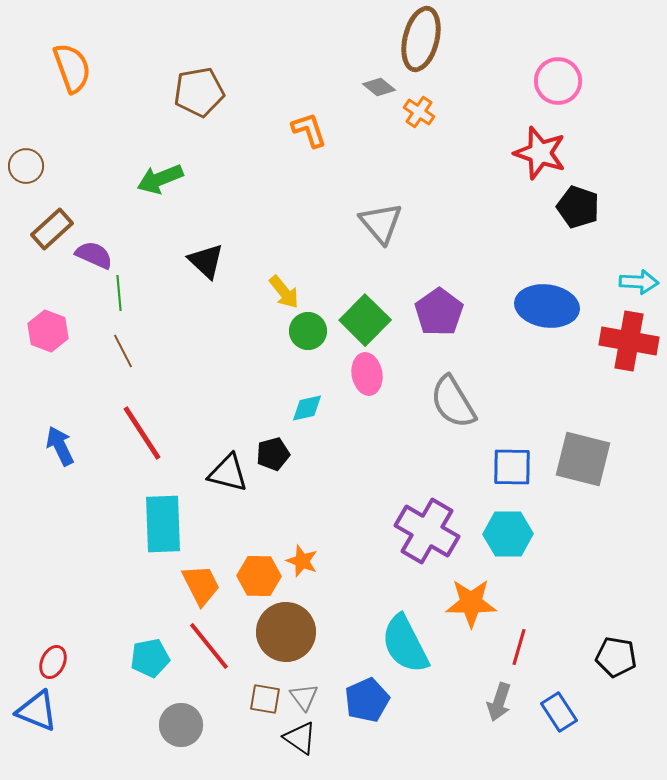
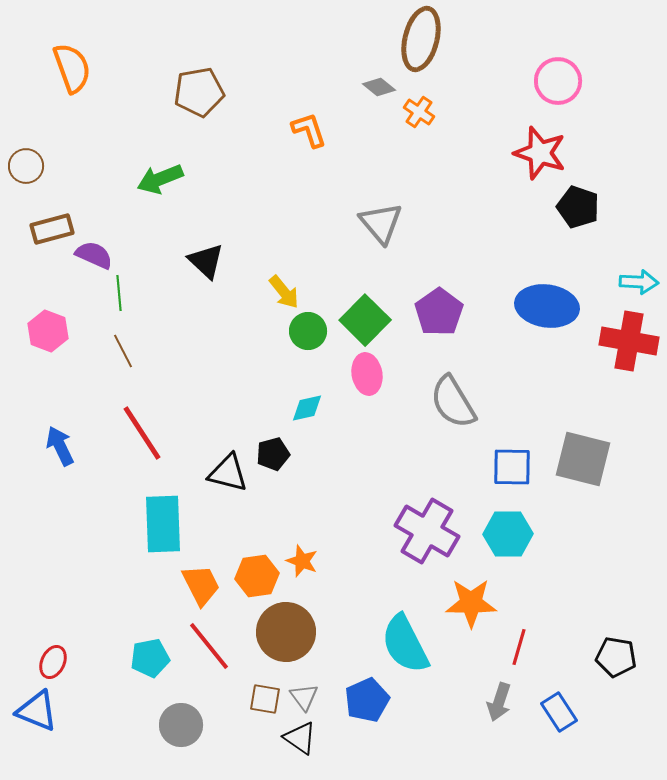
brown rectangle at (52, 229): rotated 27 degrees clockwise
orange hexagon at (259, 576): moved 2 px left; rotated 9 degrees counterclockwise
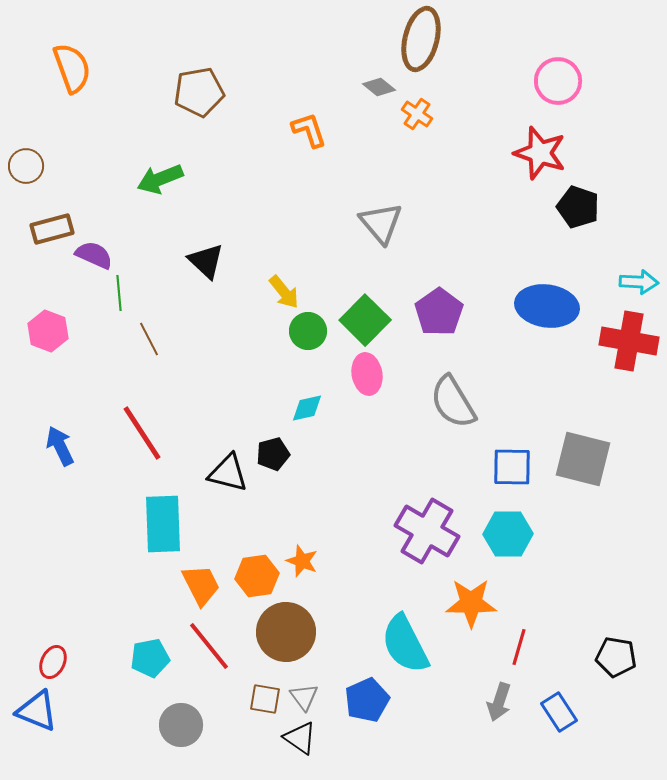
orange cross at (419, 112): moved 2 px left, 2 px down
brown line at (123, 351): moved 26 px right, 12 px up
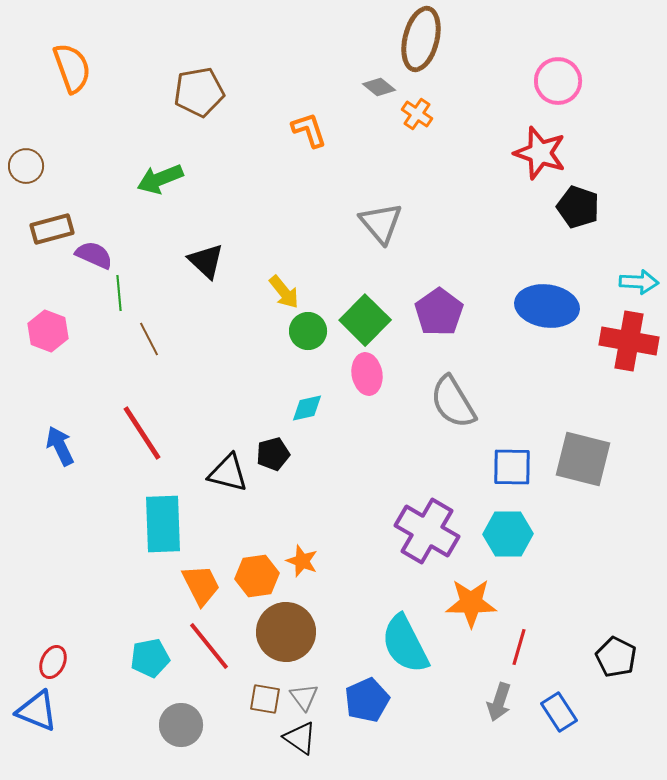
black pentagon at (616, 657): rotated 18 degrees clockwise
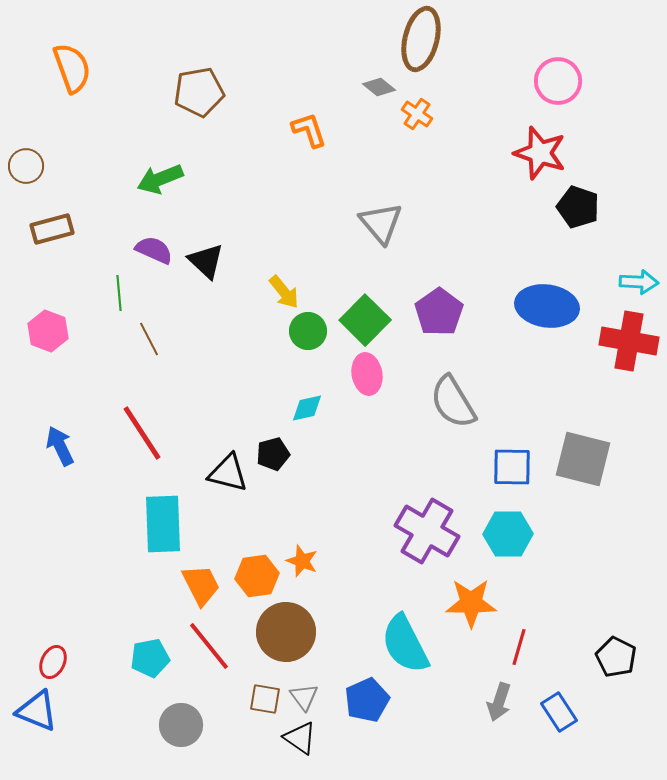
purple semicircle at (94, 255): moved 60 px right, 5 px up
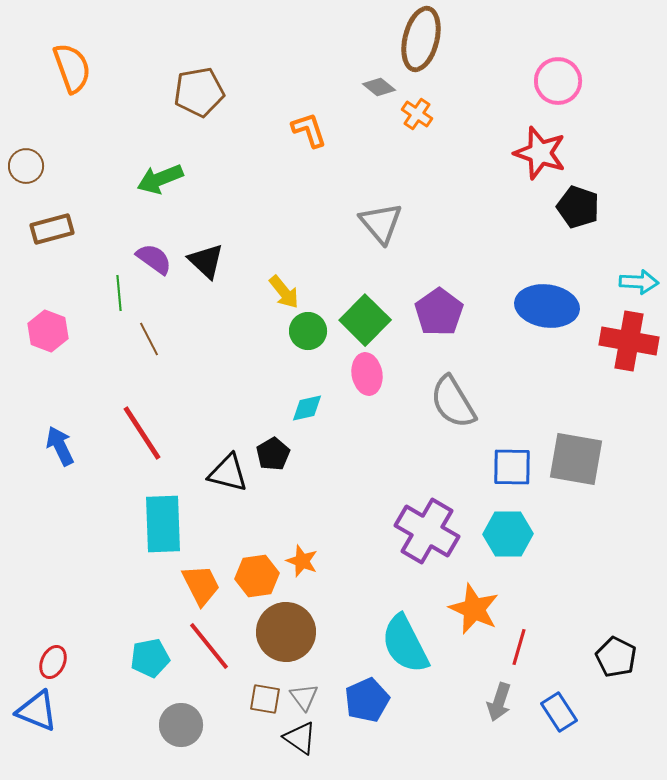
purple semicircle at (154, 250): moved 9 px down; rotated 12 degrees clockwise
black pentagon at (273, 454): rotated 16 degrees counterclockwise
gray square at (583, 459): moved 7 px left; rotated 4 degrees counterclockwise
orange star at (471, 603): moved 3 px right, 6 px down; rotated 24 degrees clockwise
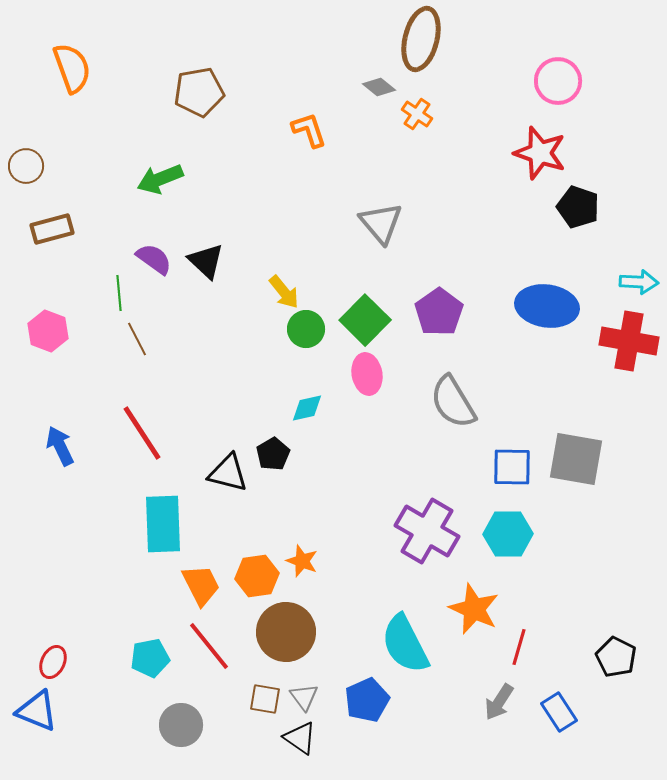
green circle at (308, 331): moved 2 px left, 2 px up
brown line at (149, 339): moved 12 px left
gray arrow at (499, 702): rotated 15 degrees clockwise
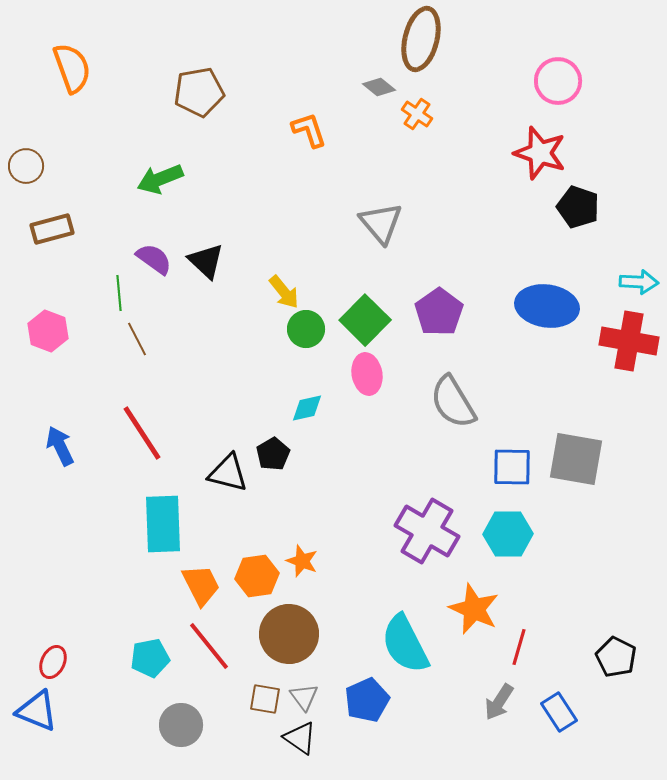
brown circle at (286, 632): moved 3 px right, 2 px down
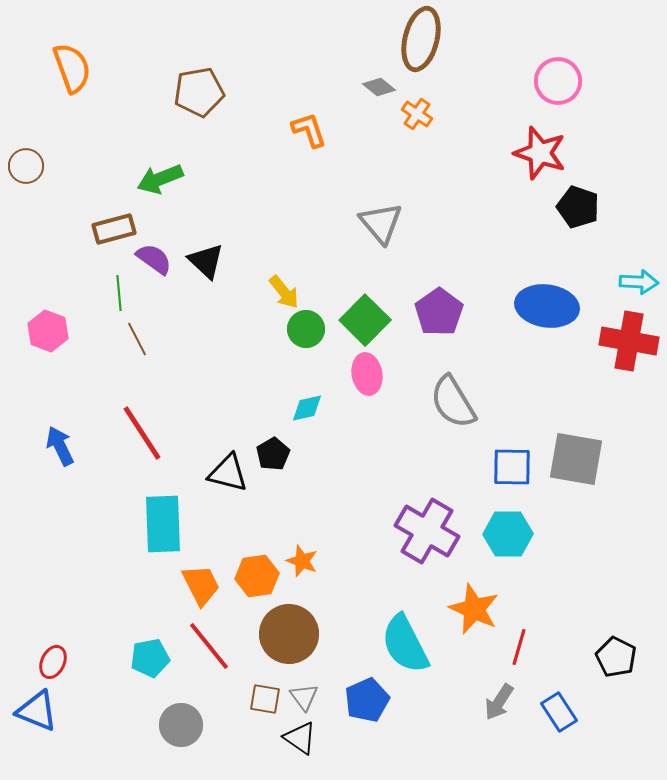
brown rectangle at (52, 229): moved 62 px right
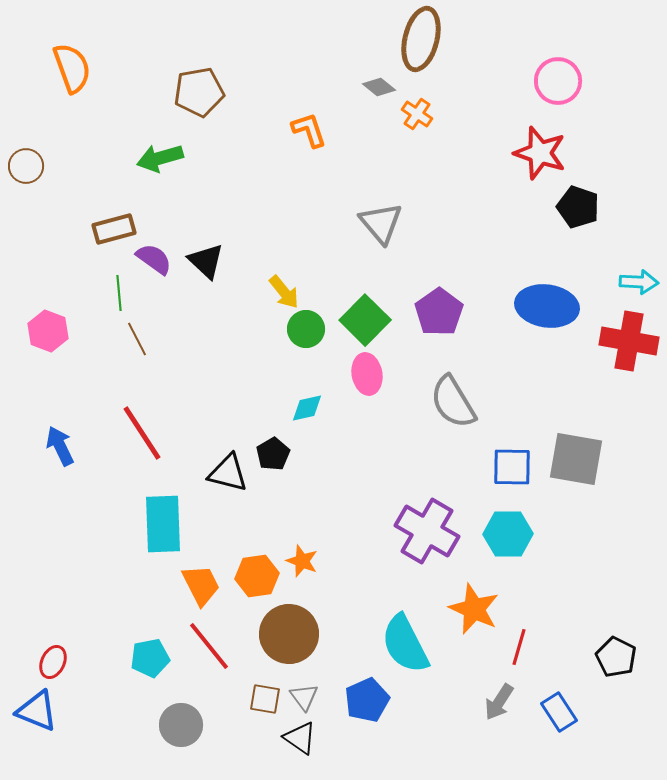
green arrow at (160, 179): moved 21 px up; rotated 6 degrees clockwise
